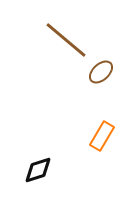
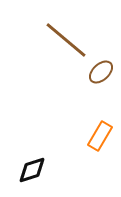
orange rectangle: moved 2 px left
black diamond: moved 6 px left
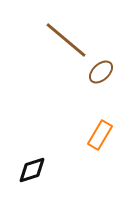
orange rectangle: moved 1 px up
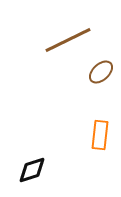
brown line: moved 2 px right; rotated 66 degrees counterclockwise
orange rectangle: rotated 24 degrees counterclockwise
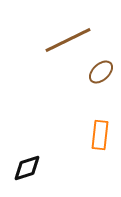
black diamond: moved 5 px left, 2 px up
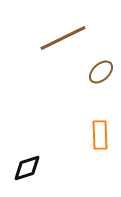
brown line: moved 5 px left, 2 px up
orange rectangle: rotated 8 degrees counterclockwise
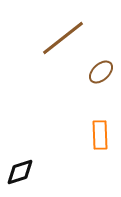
brown line: rotated 12 degrees counterclockwise
black diamond: moved 7 px left, 4 px down
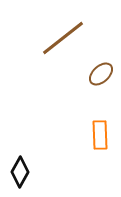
brown ellipse: moved 2 px down
black diamond: rotated 44 degrees counterclockwise
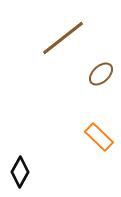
orange rectangle: moved 1 px left, 2 px down; rotated 44 degrees counterclockwise
